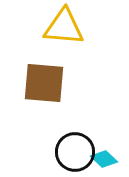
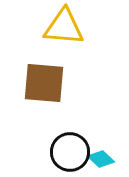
black circle: moved 5 px left
cyan diamond: moved 3 px left
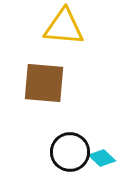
cyan diamond: moved 1 px right, 1 px up
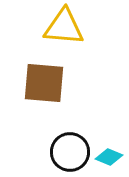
cyan diamond: moved 7 px right, 1 px up; rotated 20 degrees counterclockwise
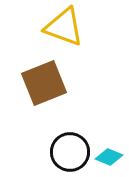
yellow triangle: rotated 15 degrees clockwise
brown square: rotated 27 degrees counterclockwise
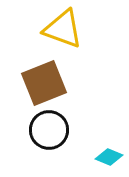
yellow triangle: moved 1 px left, 2 px down
black circle: moved 21 px left, 22 px up
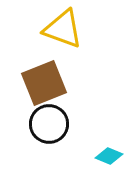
black circle: moved 6 px up
cyan diamond: moved 1 px up
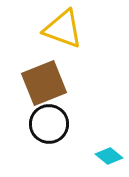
cyan diamond: rotated 16 degrees clockwise
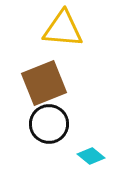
yellow triangle: rotated 15 degrees counterclockwise
cyan diamond: moved 18 px left
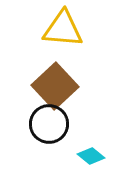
brown square: moved 11 px right, 3 px down; rotated 21 degrees counterclockwise
